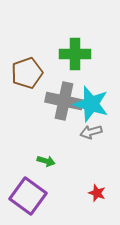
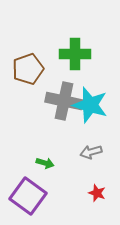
brown pentagon: moved 1 px right, 4 px up
cyan star: moved 1 px left, 1 px down
gray arrow: moved 20 px down
green arrow: moved 1 px left, 2 px down
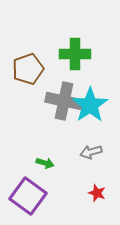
cyan star: rotated 21 degrees clockwise
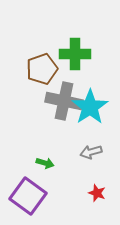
brown pentagon: moved 14 px right
cyan star: moved 2 px down
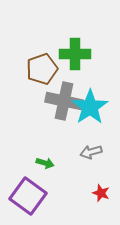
red star: moved 4 px right
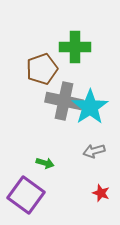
green cross: moved 7 px up
gray arrow: moved 3 px right, 1 px up
purple square: moved 2 px left, 1 px up
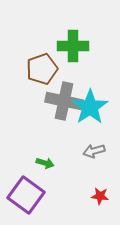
green cross: moved 2 px left, 1 px up
red star: moved 1 px left, 3 px down; rotated 12 degrees counterclockwise
